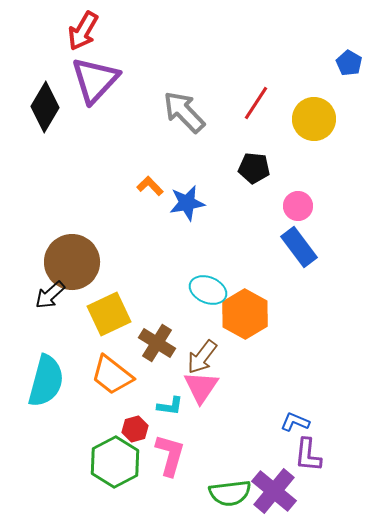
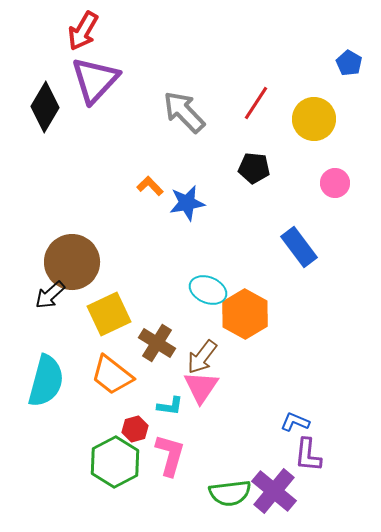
pink circle: moved 37 px right, 23 px up
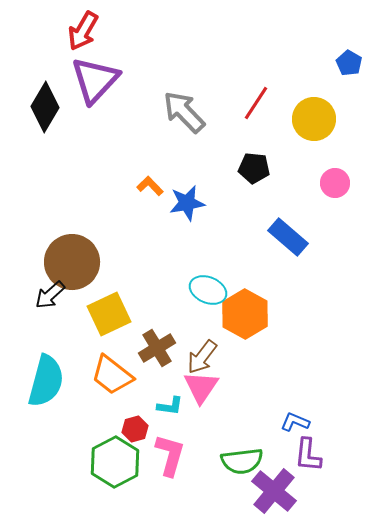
blue rectangle: moved 11 px left, 10 px up; rotated 12 degrees counterclockwise
brown cross: moved 5 px down; rotated 27 degrees clockwise
green semicircle: moved 12 px right, 32 px up
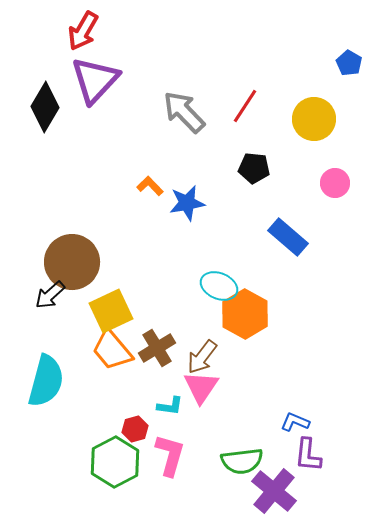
red line: moved 11 px left, 3 px down
cyan ellipse: moved 11 px right, 4 px up
yellow square: moved 2 px right, 3 px up
orange trapezoid: moved 25 px up; rotated 12 degrees clockwise
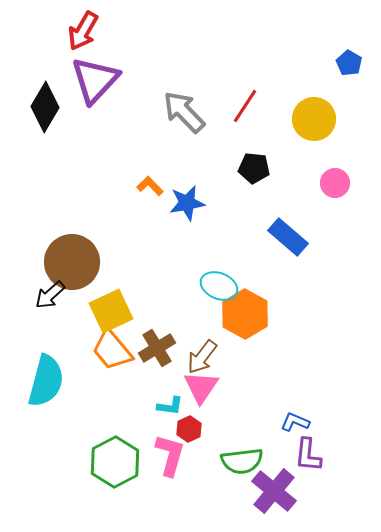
red hexagon: moved 54 px right; rotated 10 degrees counterclockwise
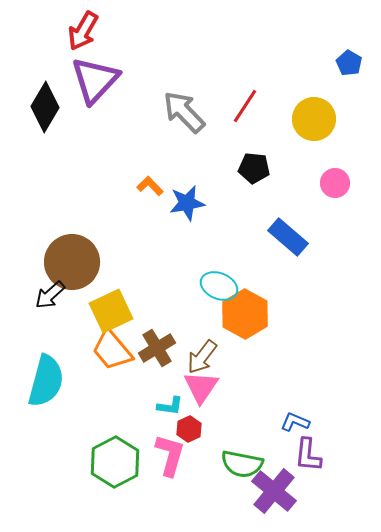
green semicircle: moved 3 px down; rotated 18 degrees clockwise
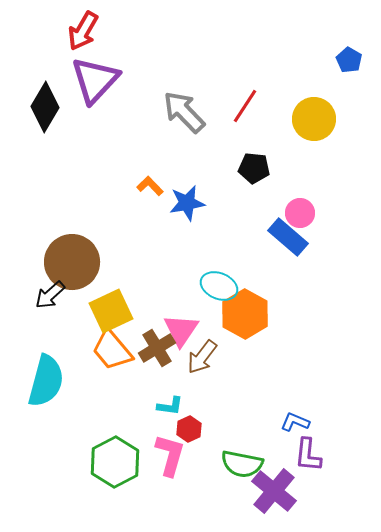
blue pentagon: moved 3 px up
pink circle: moved 35 px left, 30 px down
pink triangle: moved 20 px left, 57 px up
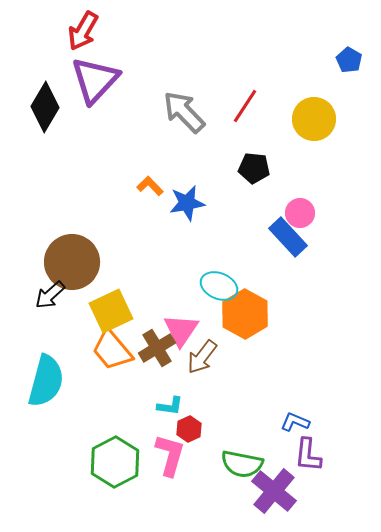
blue rectangle: rotated 6 degrees clockwise
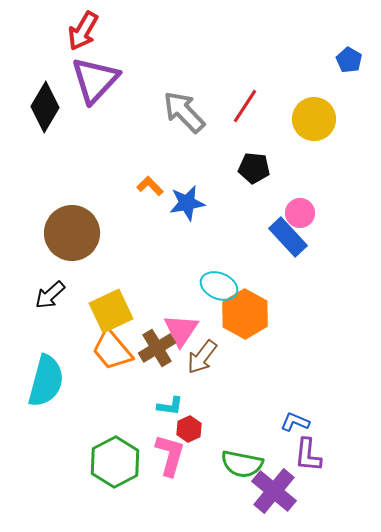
brown circle: moved 29 px up
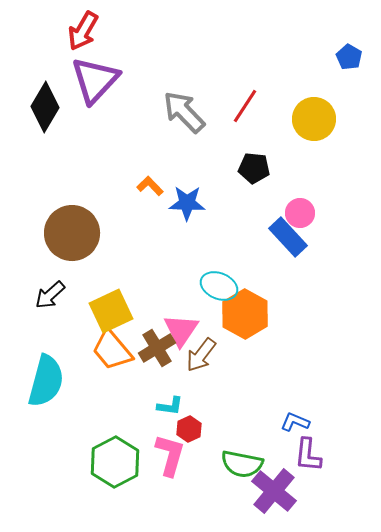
blue pentagon: moved 3 px up
blue star: rotated 12 degrees clockwise
brown arrow: moved 1 px left, 2 px up
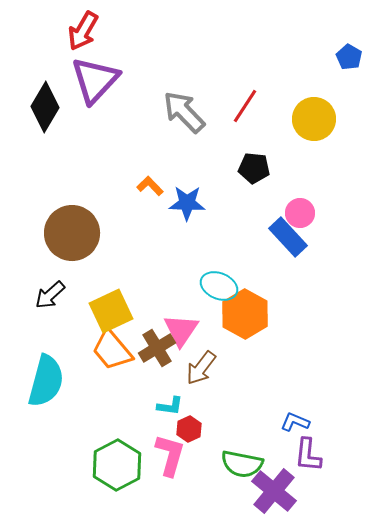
brown arrow: moved 13 px down
green hexagon: moved 2 px right, 3 px down
